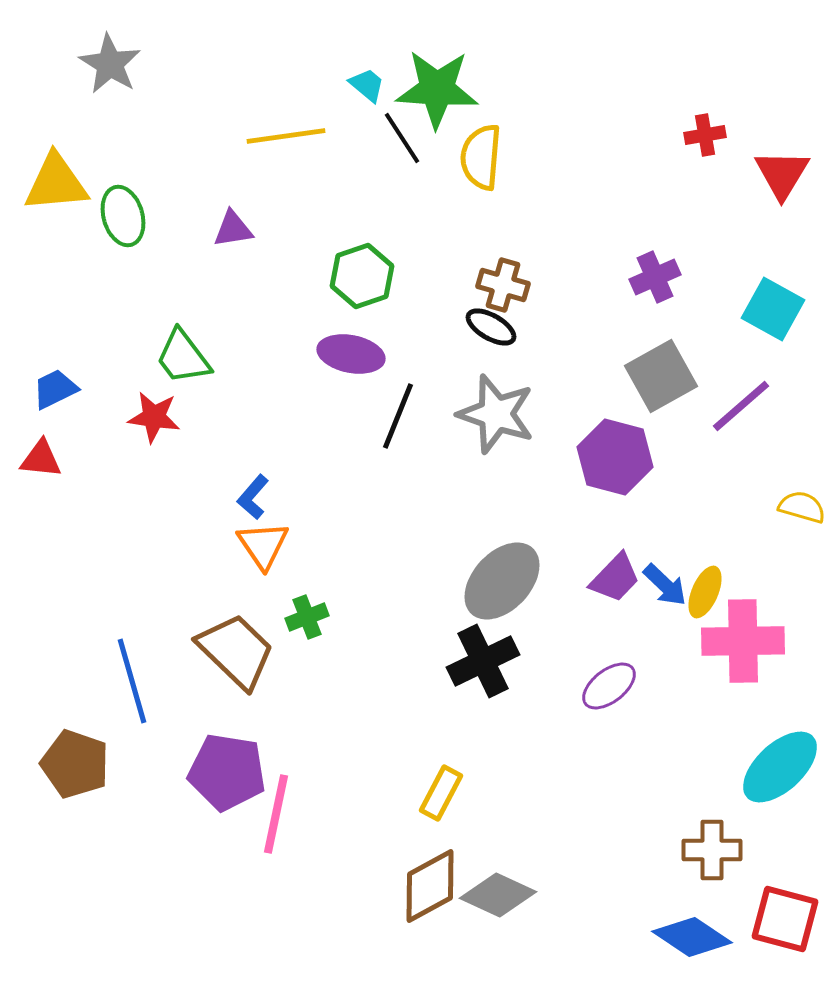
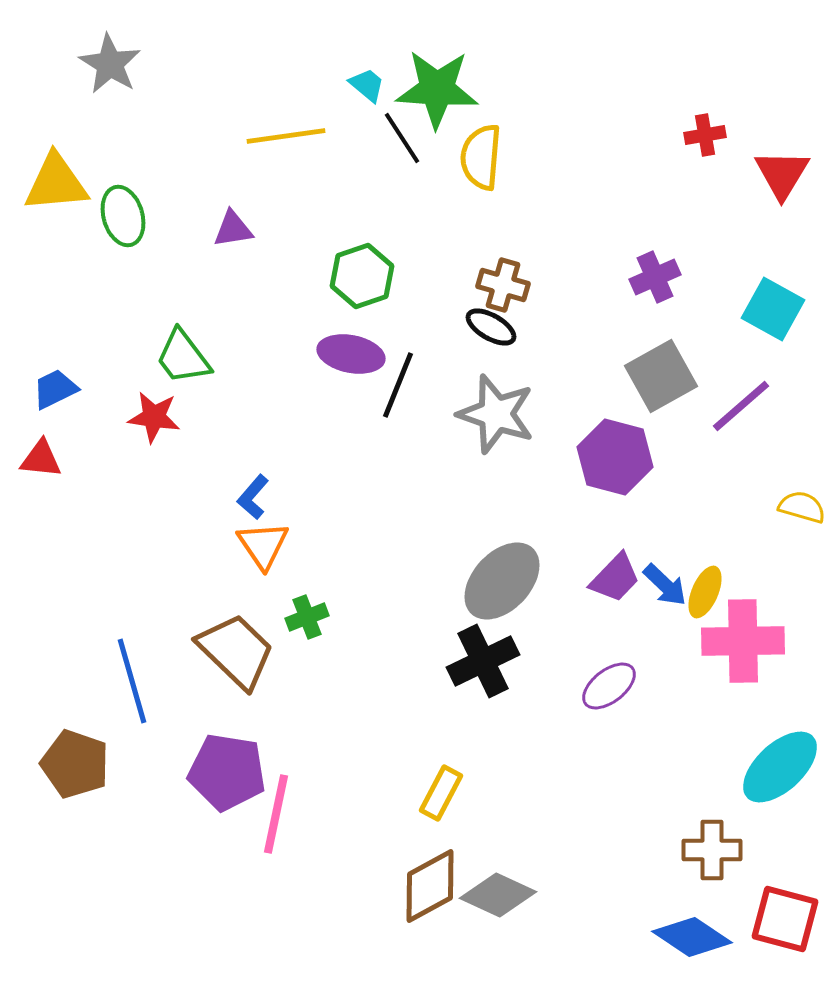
black line at (398, 416): moved 31 px up
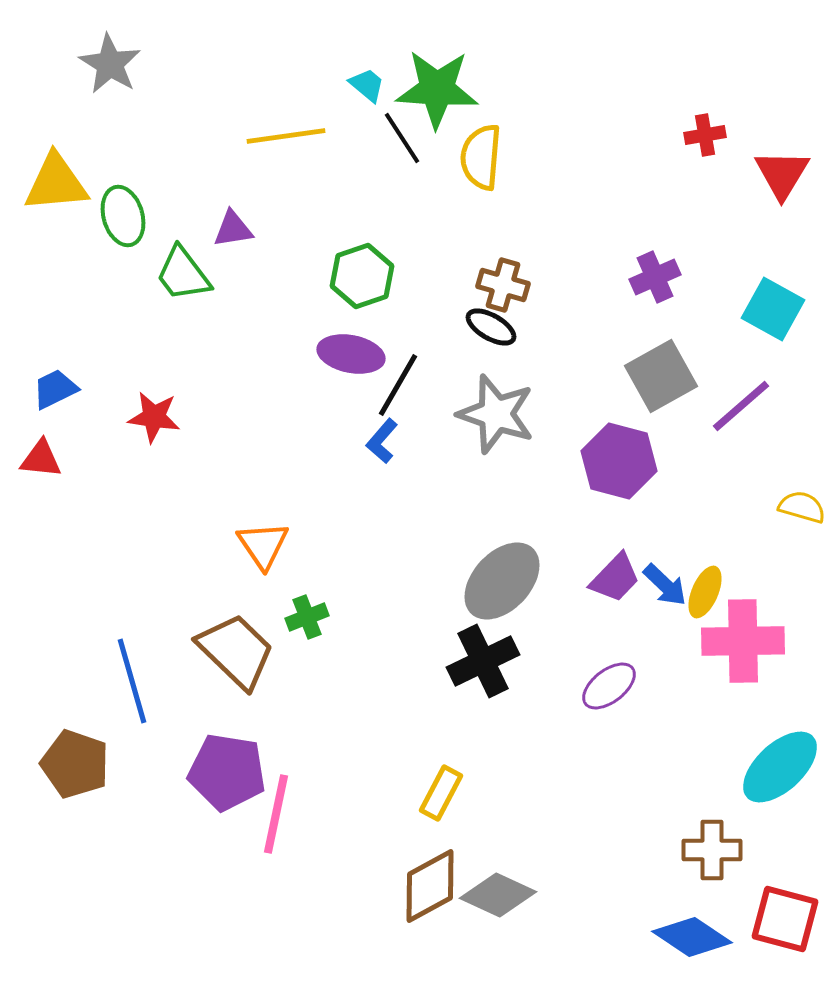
green trapezoid at (183, 357): moved 83 px up
black line at (398, 385): rotated 8 degrees clockwise
purple hexagon at (615, 457): moved 4 px right, 4 px down
blue L-shape at (253, 497): moved 129 px right, 56 px up
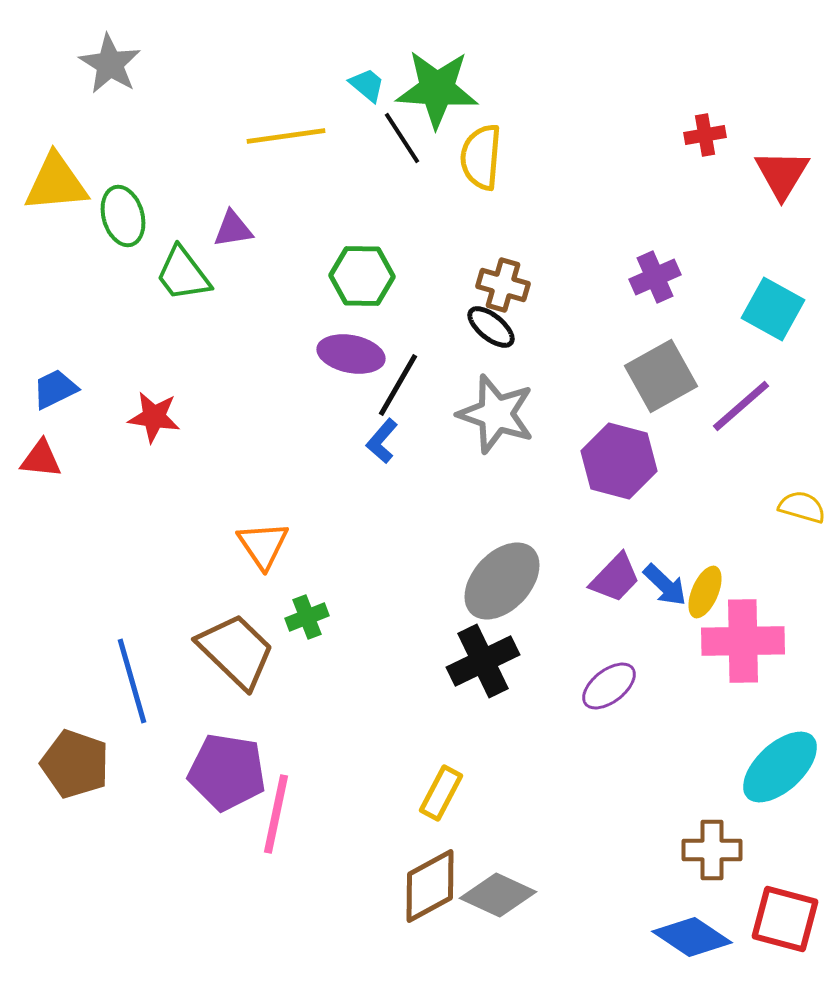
green hexagon at (362, 276): rotated 20 degrees clockwise
black ellipse at (491, 327): rotated 9 degrees clockwise
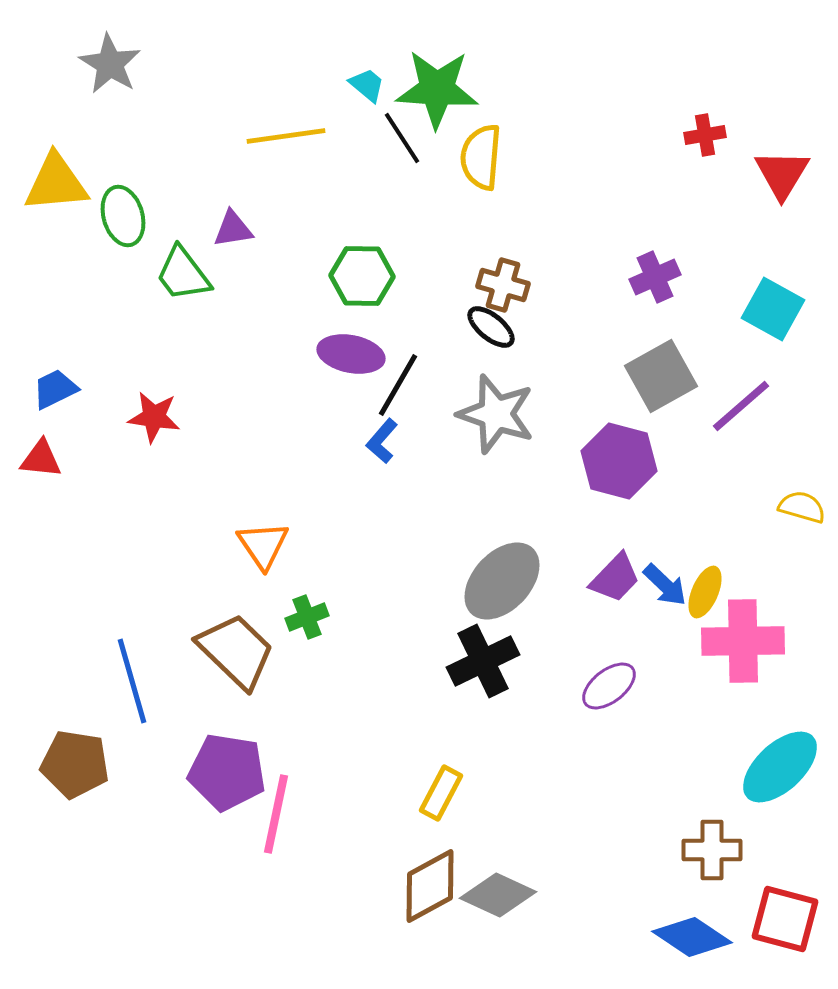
brown pentagon at (75, 764): rotated 10 degrees counterclockwise
